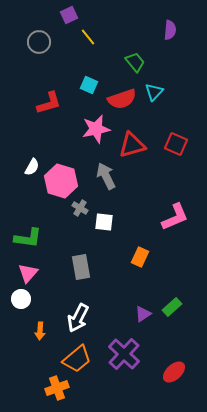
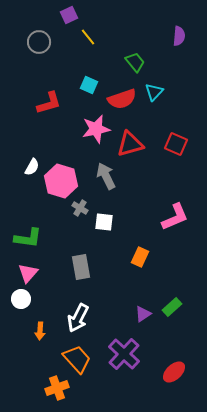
purple semicircle: moved 9 px right, 6 px down
red triangle: moved 2 px left, 1 px up
orange trapezoid: rotated 92 degrees counterclockwise
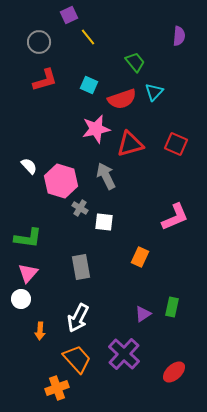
red L-shape: moved 4 px left, 23 px up
white semicircle: moved 3 px left, 1 px up; rotated 72 degrees counterclockwise
green rectangle: rotated 36 degrees counterclockwise
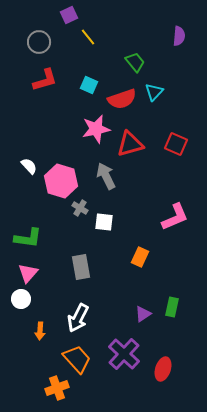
red ellipse: moved 11 px left, 3 px up; rotated 30 degrees counterclockwise
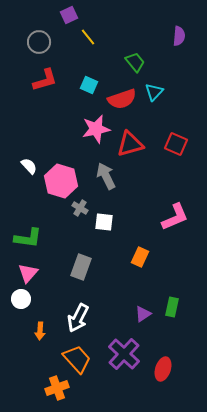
gray rectangle: rotated 30 degrees clockwise
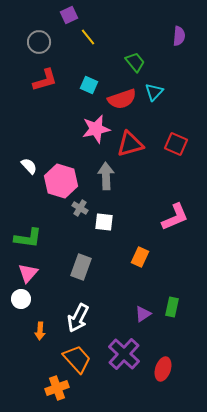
gray arrow: rotated 24 degrees clockwise
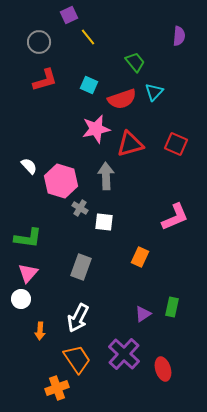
orange trapezoid: rotated 8 degrees clockwise
red ellipse: rotated 35 degrees counterclockwise
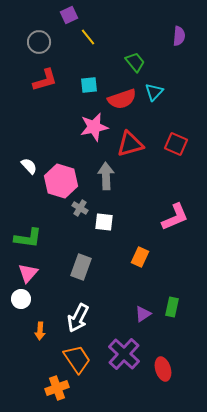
cyan square: rotated 30 degrees counterclockwise
pink star: moved 2 px left, 2 px up
